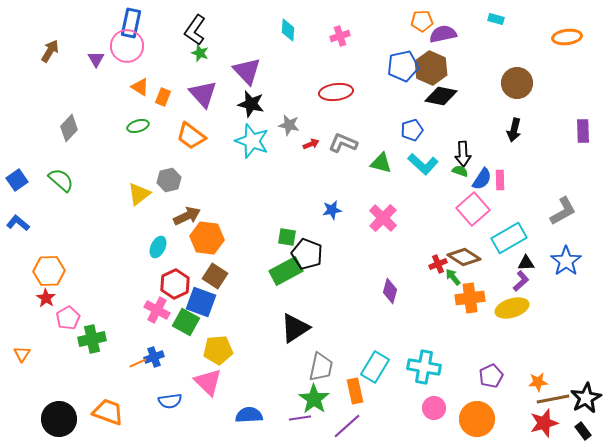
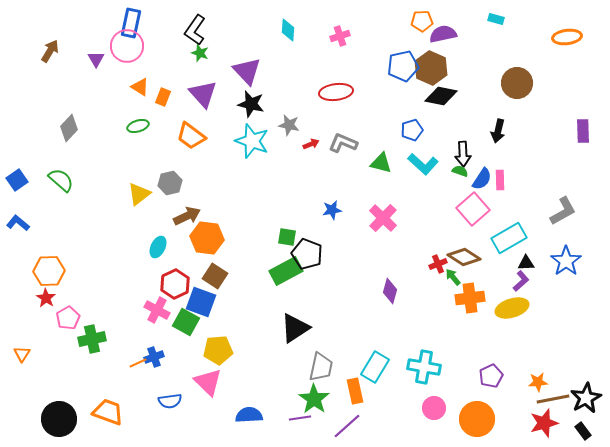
black arrow at (514, 130): moved 16 px left, 1 px down
gray hexagon at (169, 180): moved 1 px right, 3 px down
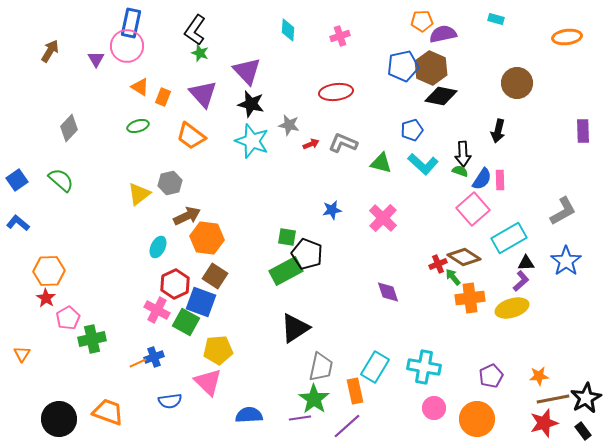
purple diamond at (390, 291): moved 2 px left, 1 px down; rotated 35 degrees counterclockwise
orange star at (538, 382): moved 1 px right, 6 px up
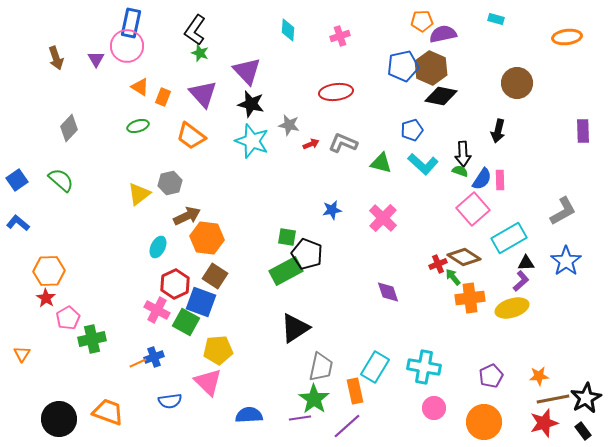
brown arrow at (50, 51): moved 6 px right, 7 px down; rotated 130 degrees clockwise
orange circle at (477, 419): moved 7 px right, 3 px down
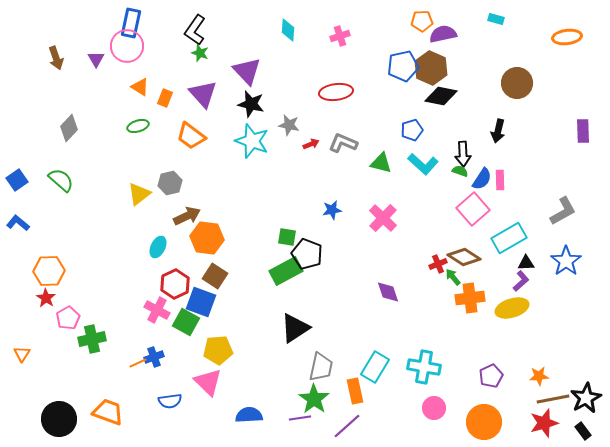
orange rectangle at (163, 97): moved 2 px right, 1 px down
